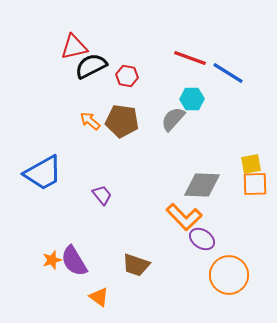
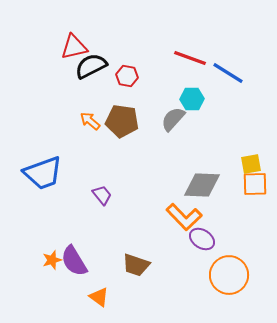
blue trapezoid: rotated 9 degrees clockwise
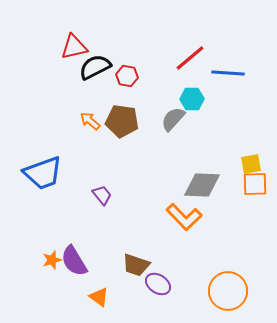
red line: rotated 60 degrees counterclockwise
black semicircle: moved 4 px right, 1 px down
blue line: rotated 28 degrees counterclockwise
purple ellipse: moved 44 px left, 45 px down
orange circle: moved 1 px left, 16 px down
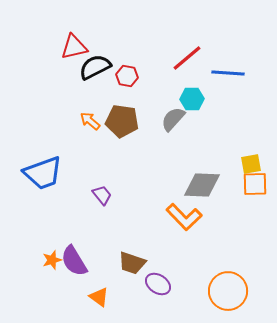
red line: moved 3 px left
brown trapezoid: moved 4 px left, 2 px up
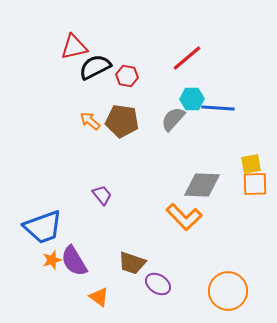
blue line: moved 10 px left, 35 px down
blue trapezoid: moved 54 px down
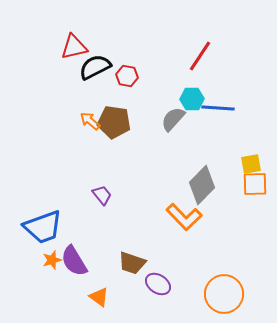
red line: moved 13 px right, 2 px up; rotated 16 degrees counterclockwise
brown pentagon: moved 8 px left, 1 px down
gray diamond: rotated 48 degrees counterclockwise
orange circle: moved 4 px left, 3 px down
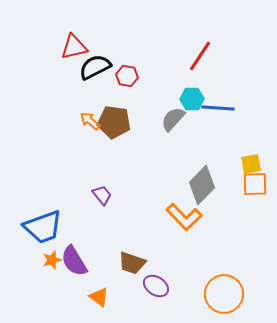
purple ellipse: moved 2 px left, 2 px down
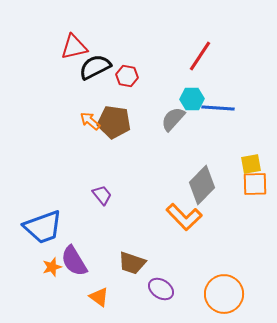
orange star: moved 7 px down
purple ellipse: moved 5 px right, 3 px down
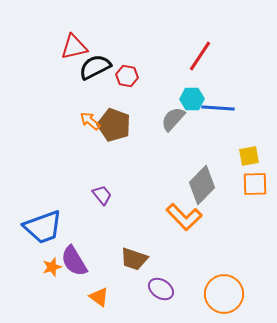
brown pentagon: moved 3 px down; rotated 12 degrees clockwise
yellow square: moved 2 px left, 8 px up
brown trapezoid: moved 2 px right, 4 px up
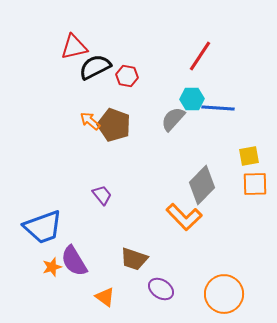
orange triangle: moved 6 px right
